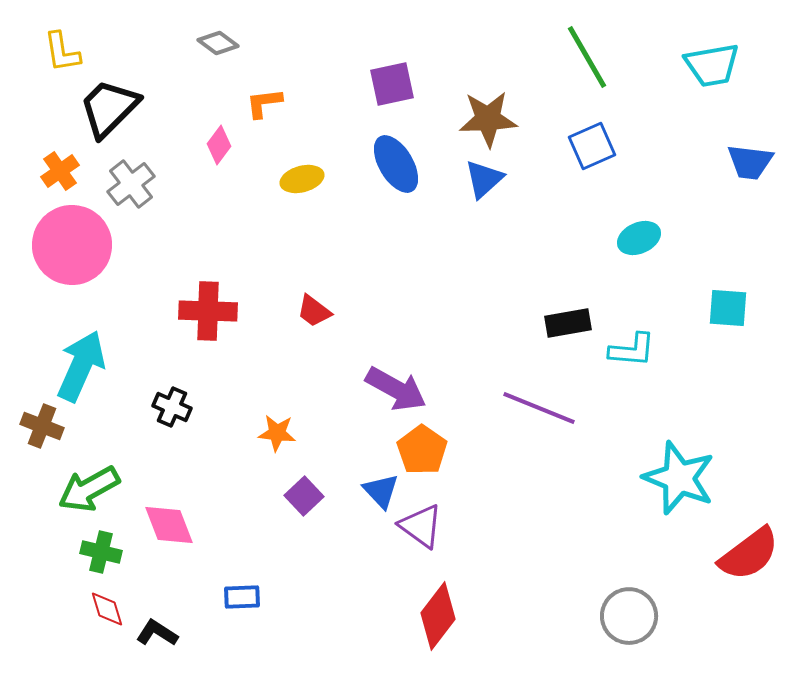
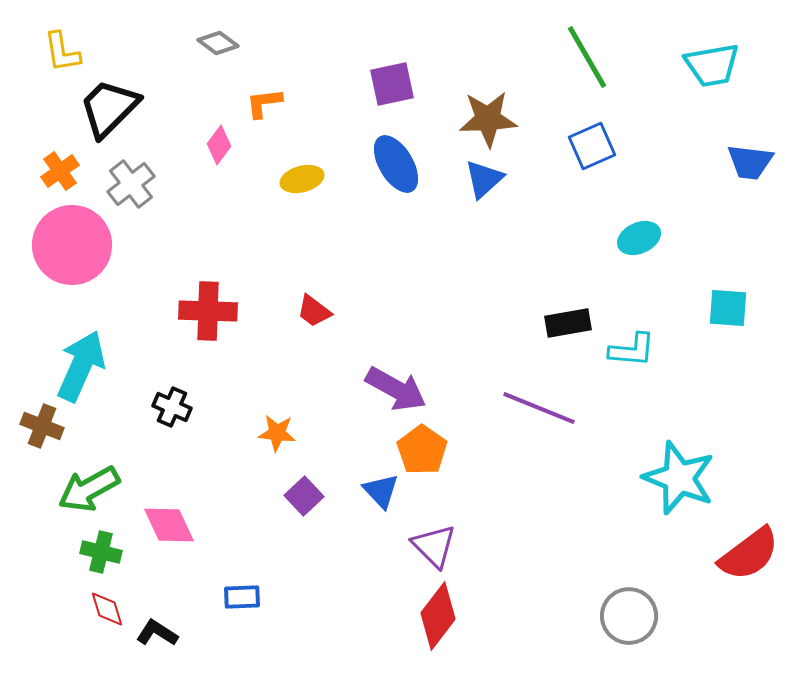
pink diamond at (169, 525): rotated 4 degrees counterclockwise
purple triangle at (421, 526): moved 13 px right, 20 px down; rotated 9 degrees clockwise
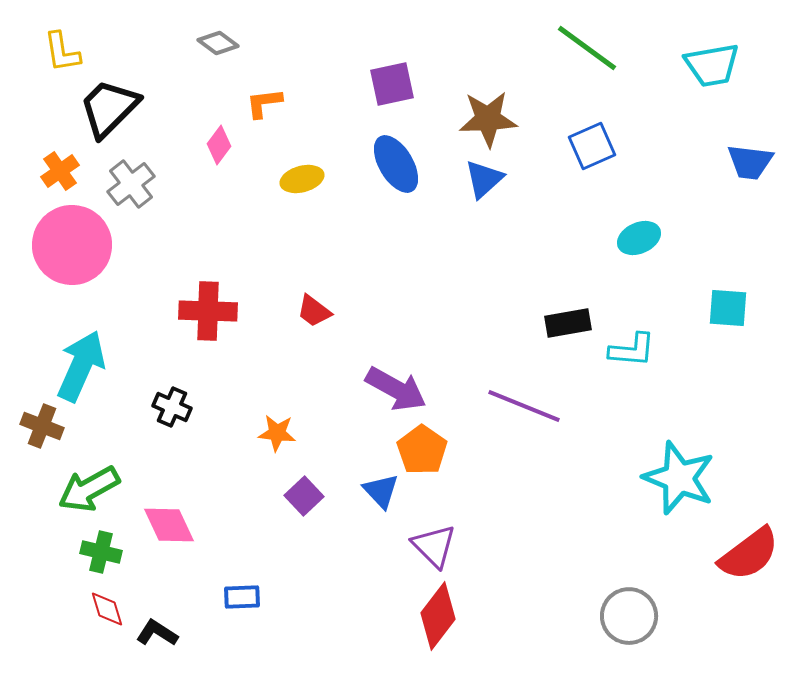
green line at (587, 57): moved 9 px up; rotated 24 degrees counterclockwise
purple line at (539, 408): moved 15 px left, 2 px up
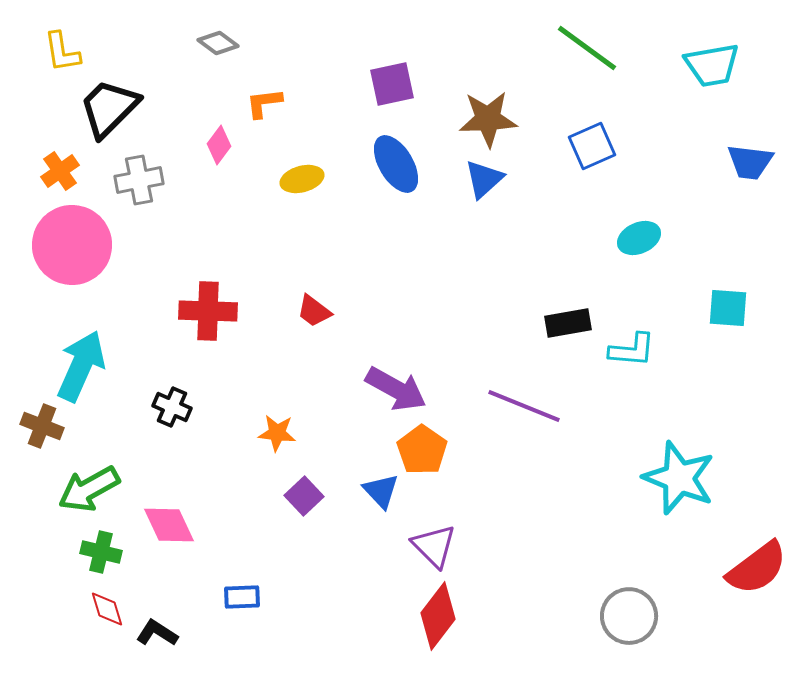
gray cross at (131, 184): moved 8 px right, 4 px up; rotated 27 degrees clockwise
red semicircle at (749, 554): moved 8 px right, 14 px down
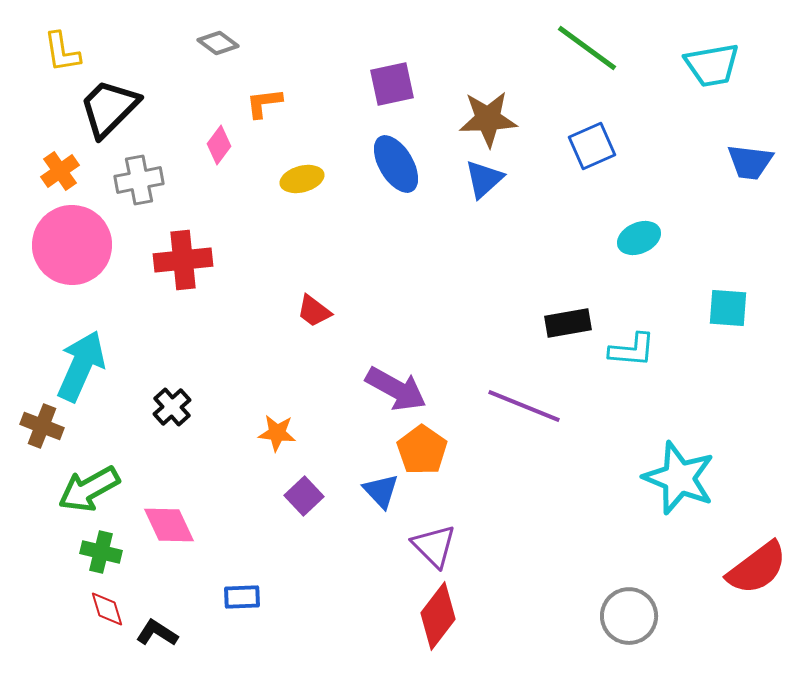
red cross at (208, 311): moved 25 px left, 51 px up; rotated 8 degrees counterclockwise
black cross at (172, 407): rotated 24 degrees clockwise
